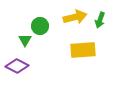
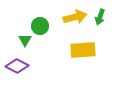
green arrow: moved 3 px up
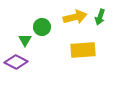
green circle: moved 2 px right, 1 px down
purple diamond: moved 1 px left, 4 px up
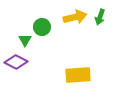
yellow rectangle: moved 5 px left, 25 px down
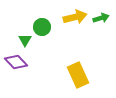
green arrow: moved 1 px right, 1 px down; rotated 126 degrees counterclockwise
purple diamond: rotated 20 degrees clockwise
yellow rectangle: rotated 70 degrees clockwise
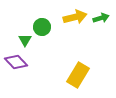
yellow rectangle: rotated 55 degrees clockwise
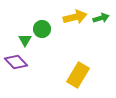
green circle: moved 2 px down
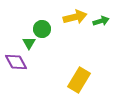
green arrow: moved 3 px down
green triangle: moved 4 px right, 3 px down
purple diamond: rotated 15 degrees clockwise
yellow rectangle: moved 1 px right, 5 px down
